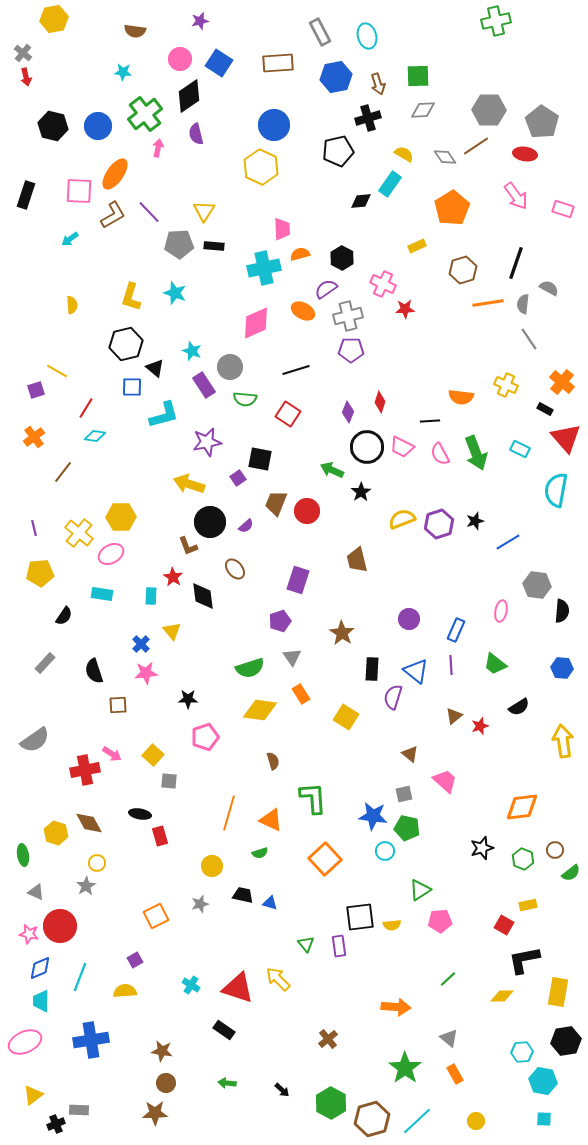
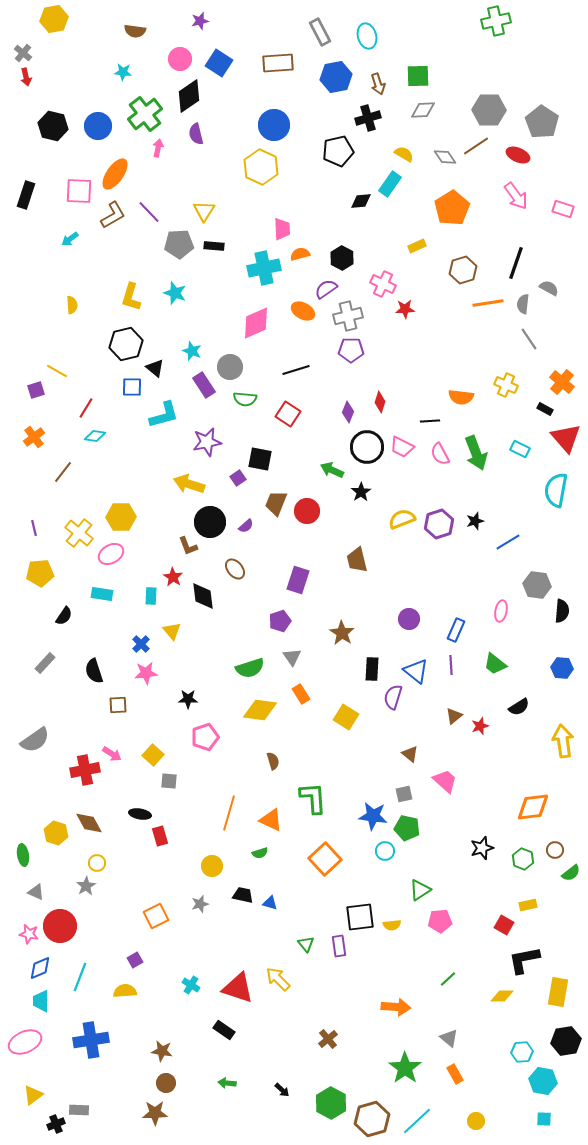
red ellipse at (525, 154): moved 7 px left, 1 px down; rotated 15 degrees clockwise
orange diamond at (522, 807): moved 11 px right
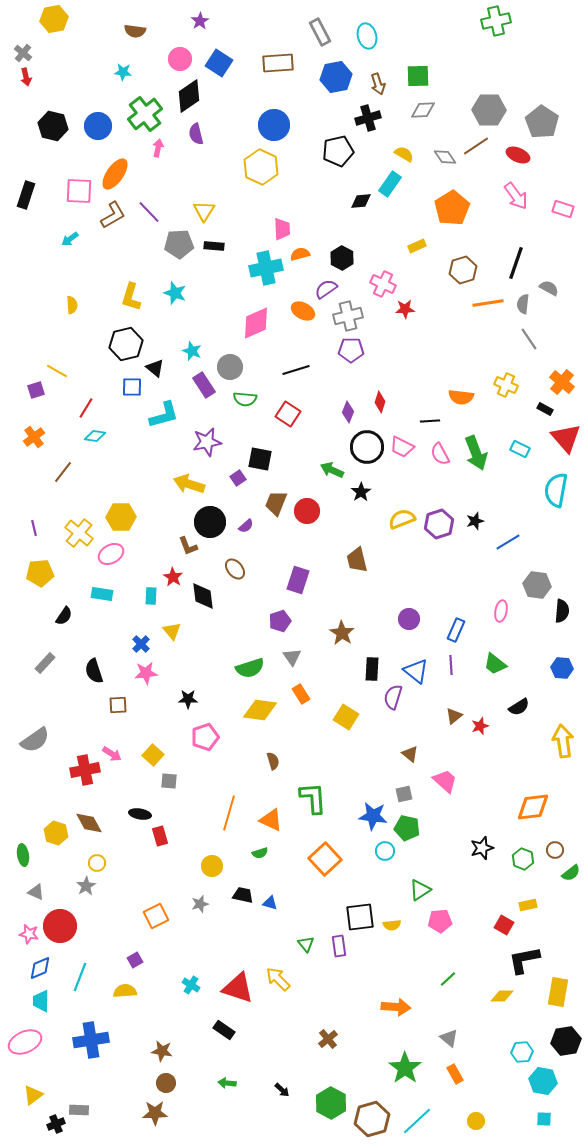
purple star at (200, 21): rotated 18 degrees counterclockwise
cyan cross at (264, 268): moved 2 px right
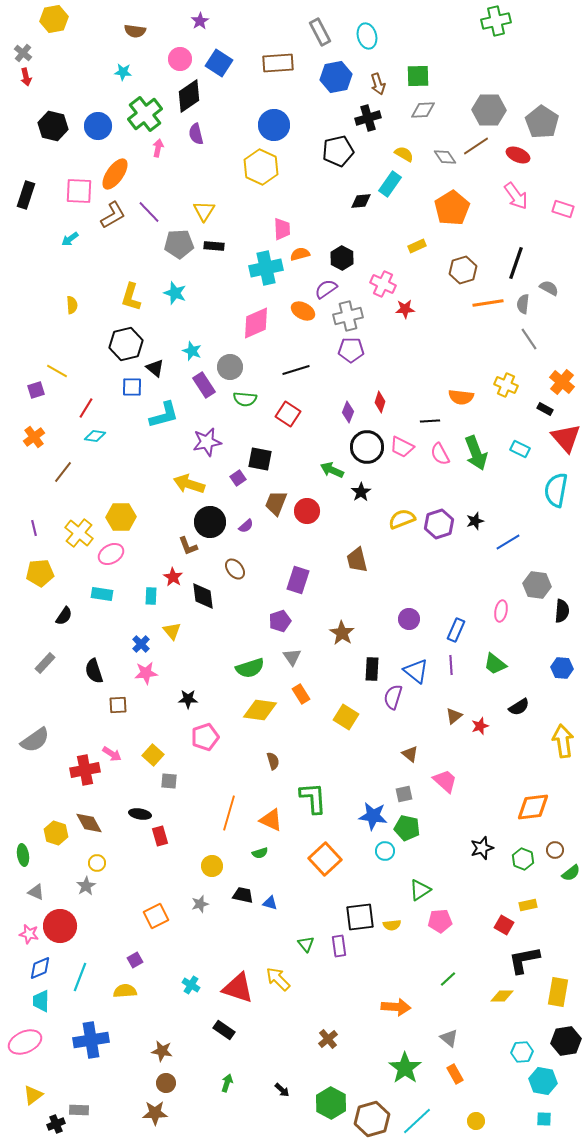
green arrow at (227, 1083): rotated 102 degrees clockwise
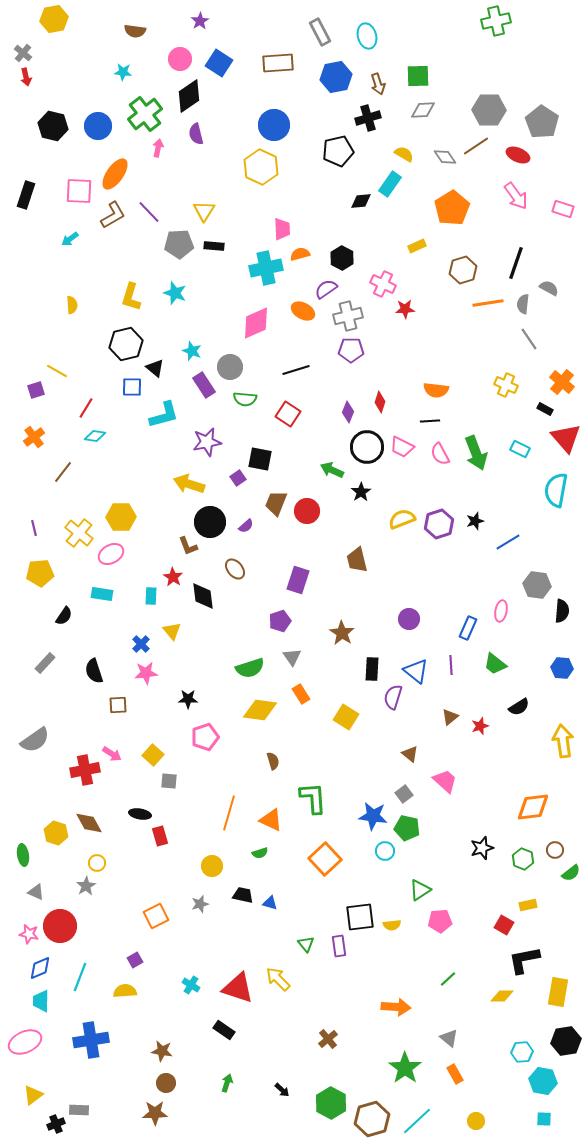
orange semicircle at (461, 397): moved 25 px left, 7 px up
blue rectangle at (456, 630): moved 12 px right, 2 px up
brown triangle at (454, 716): moved 4 px left, 1 px down
gray square at (404, 794): rotated 24 degrees counterclockwise
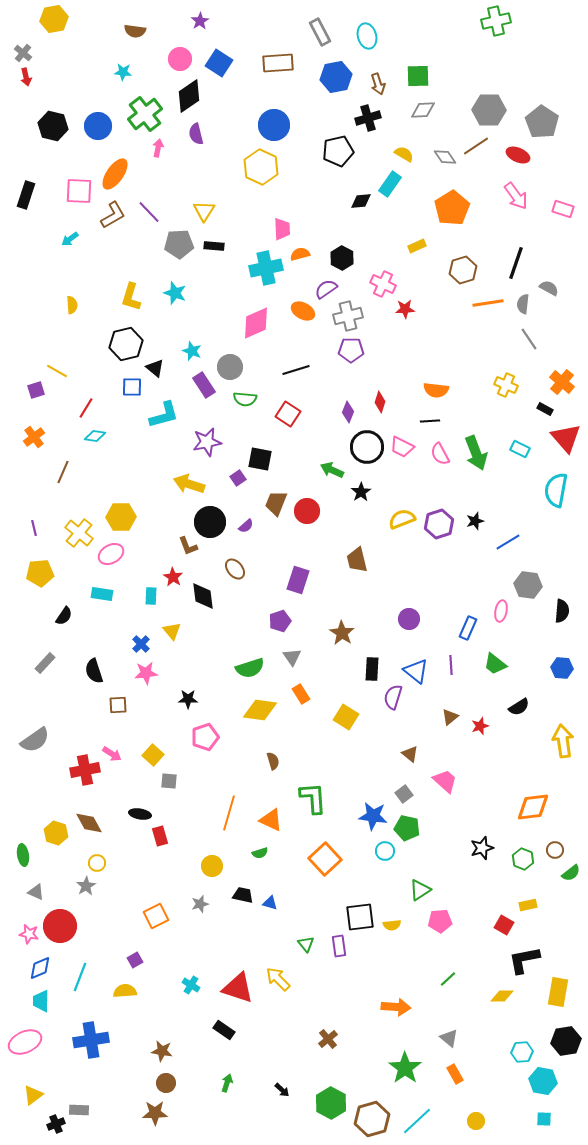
brown line at (63, 472): rotated 15 degrees counterclockwise
gray hexagon at (537, 585): moved 9 px left
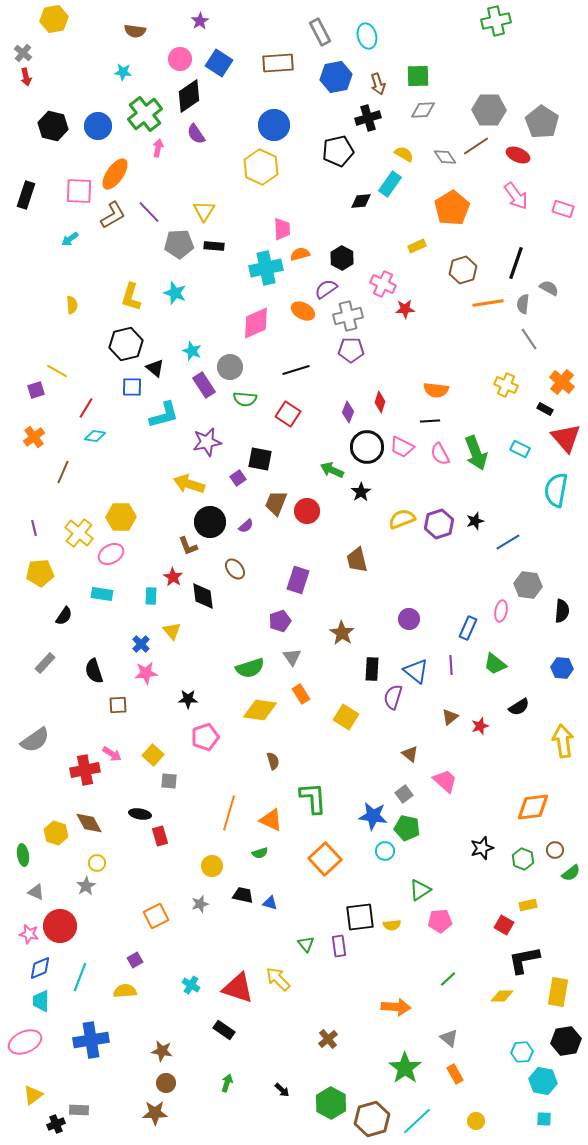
purple semicircle at (196, 134): rotated 20 degrees counterclockwise
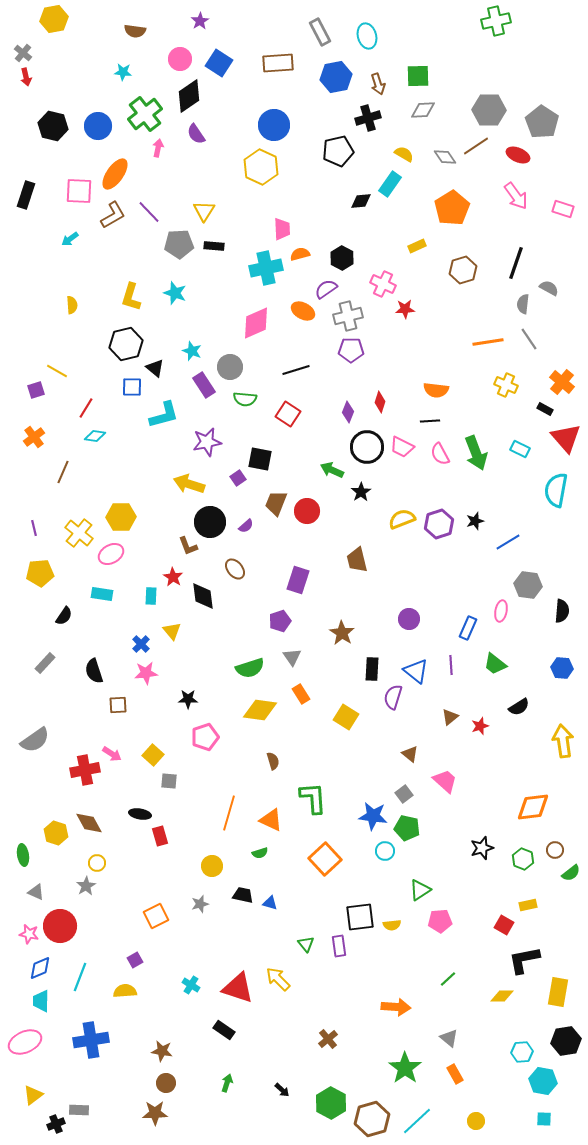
orange line at (488, 303): moved 39 px down
